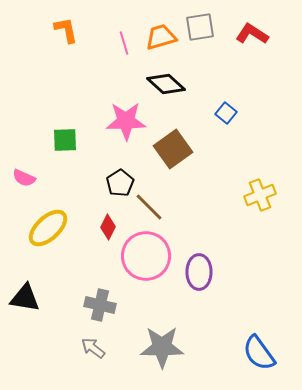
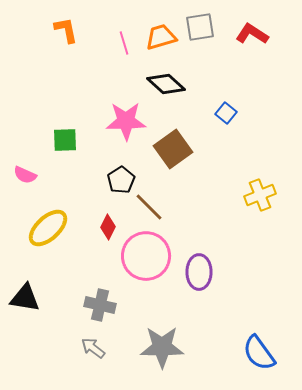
pink semicircle: moved 1 px right, 3 px up
black pentagon: moved 1 px right, 3 px up
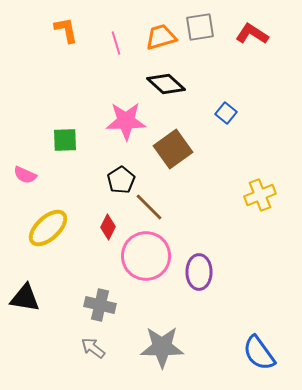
pink line: moved 8 px left
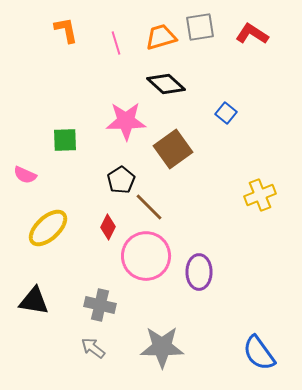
black triangle: moved 9 px right, 3 px down
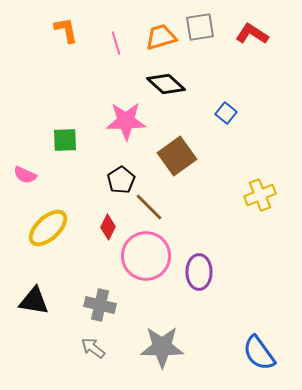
brown square: moved 4 px right, 7 px down
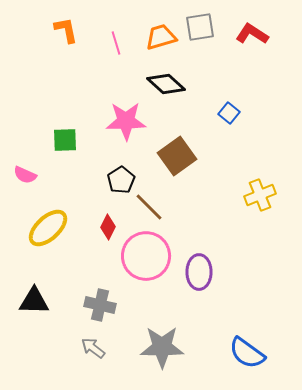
blue square: moved 3 px right
black triangle: rotated 8 degrees counterclockwise
blue semicircle: moved 12 px left; rotated 18 degrees counterclockwise
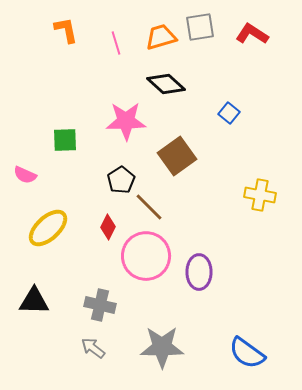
yellow cross: rotated 32 degrees clockwise
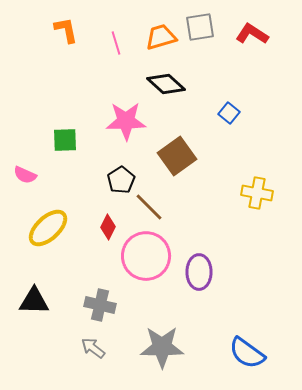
yellow cross: moved 3 px left, 2 px up
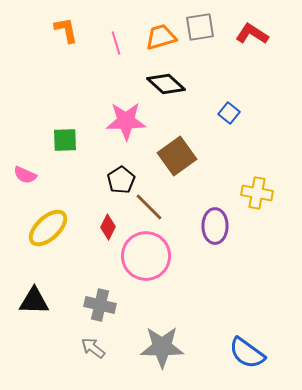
purple ellipse: moved 16 px right, 46 px up
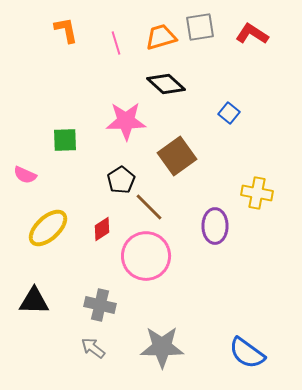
red diamond: moved 6 px left, 2 px down; rotated 30 degrees clockwise
